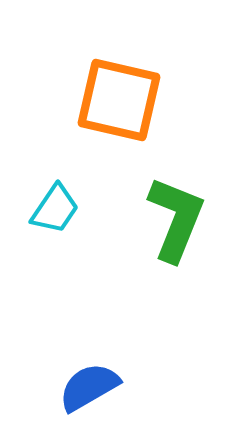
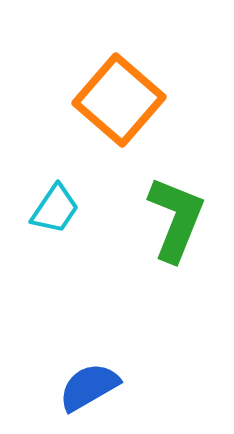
orange square: rotated 28 degrees clockwise
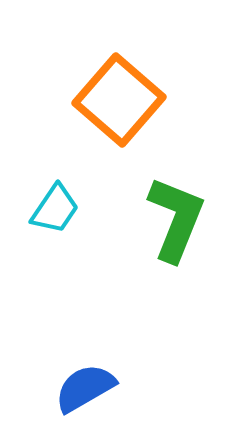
blue semicircle: moved 4 px left, 1 px down
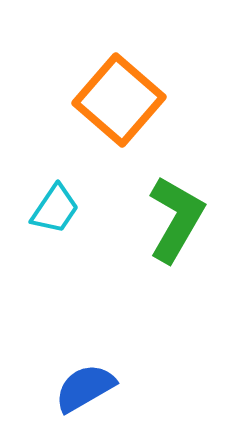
green L-shape: rotated 8 degrees clockwise
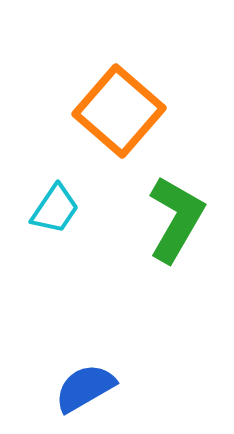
orange square: moved 11 px down
